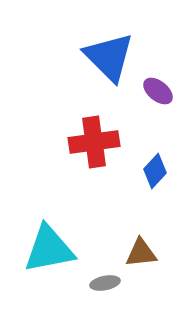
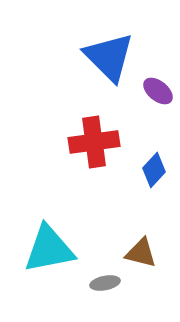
blue diamond: moved 1 px left, 1 px up
brown triangle: rotated 20 degrees clockwise
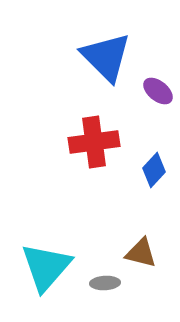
blue triangle: moved 3 px left
cyan triangle: moved 3 px left, 18 px down; rotated 38 degrees counterclockwise
gray ellipse: rotated 8 degrees clockwise
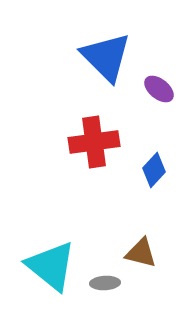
purple ellipse: moved 1 px right, 2 px up
cyan triangle: moved 5 px right, 1 px up; rotated 32 degrees counterclockwise
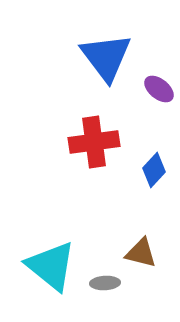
blue triangle: rotated 8 degrees clockwise
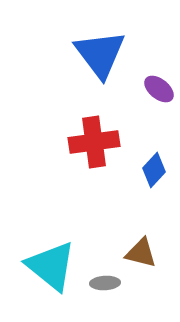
blue triangle: moved 6 px left, 3 px up
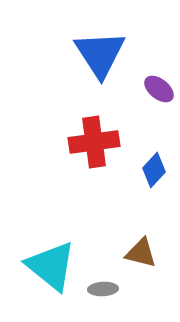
blue triangle: rotated 4 degrees clockwise
gray ellipse: moved 2 px left, 6 px down
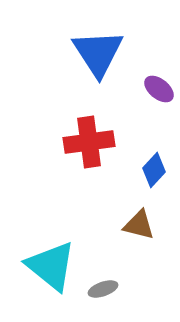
blue triangle: moved 2 px left, 1 px up
red cross: moved 5 px left
brown triangle: moved 2 px left, 28 px up
gray ellipse: rotated 16 degrees counterclockwise
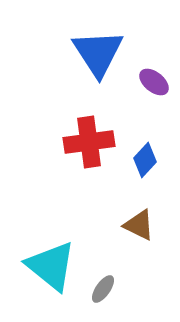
purple ellipse: moved 5 px left, 7 px up
blue diamond: moved 9 px left, 10 px up
brown triangle: rotated 12 degrees clockwise
gray ellipse: rotated 36 degrees counterclockwise
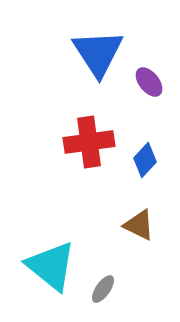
purple ellipse: moved 5 px left; rotated 12 degrees clockwise
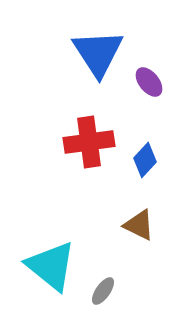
gray ellipse: moved 2 px down
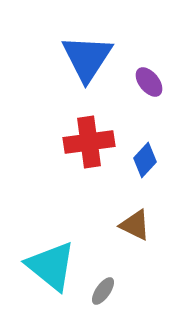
blue triangle: moved 11 px left, 5 px down; rotated 6 degrees clockwise
brown triangle: moved 4 px left
